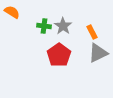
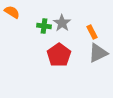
gray star: moved 1 px left, 3 px up
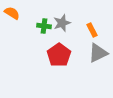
orange semicircle: moved 1 px down
gray star: rotated 18 degrees clockwise
orange rectangle: moved 2 px up
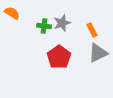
red pentagon: moved 2 px down
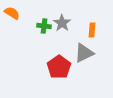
gray star: rotated 18 degrees counterclockwise
orange rectangle: rotated 32 degrees clockwise
gray triangle: moved 14 px left
red pentagon: moved 10 px down
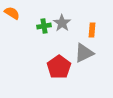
green cross: rotated 16 degrees counterclockwise
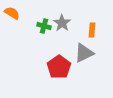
green cross: rotated 24 degrees clockwise
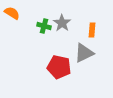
red pentagon: rotated 25 degrees counterclockwise
